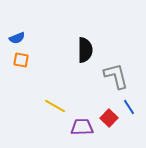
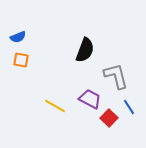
blue semicircle: moved 1 px right, 1 px up
black semicircle: rotated 20 degrees clockwise
purple trapezoid: moved 8 px right, 28 px up; rotated 30 degrees clockwise
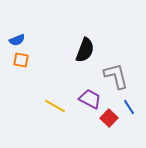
blue semicircle: moved 1 px left, 3 px down
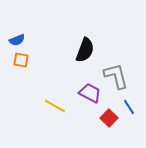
purple trapezoid: moved 6 px up
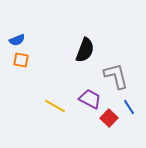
purple trapezoid: moved 6 px down
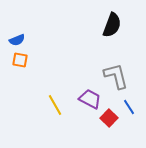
black semicircle: moved 27 px right, 25 px up
orange square: moved 1 px left
yellow line: moved 1 px up; rotated 30 degrees clockwise
